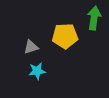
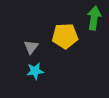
gray triangle: rotated 35 degrees counterclockwise
cyan star: moved 2 px left
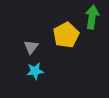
green arrow: moved 2 px left, 1 px up
yellow pentagon: moved 1 px right, 1 px up; rotated 25 degrees counterclockwise
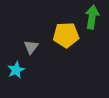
yellow pentagon: rotated 25 degrees clockwise
cyan star: moved 19 px left, 1 px up; rotated 18 degrees counterclockwise
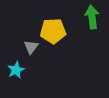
green arrow: rotated 15 degrees counterclockwise
yellow pentagon: moved 13 px left, 4 px up
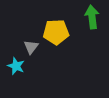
yellow pentagon: moved 3 px right, 1 px down
cyan star: moved 4 px up; rotated 24 degrees counterclockwise
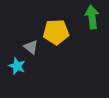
gray triangle: rotated 28 degrees counterclockwise
cyan star: moved 1 px right
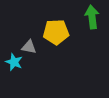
gray triangle: moved 2 px left; rotated 28 degrees counterclockwise
cyan star: moved 3 px left, 4 px up
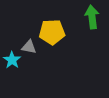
yellow pentagon: moved 4 px left
cyan star: moved 2 px left, 2 px up; rotated 12 degrees clockwise
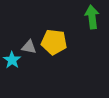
yellow pentagon: moved 2 px right, 10 px down; rotated 10 degrees clockwise
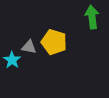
yellow pentagon: rotated 10 degrees clockwise
